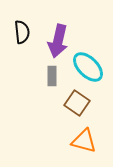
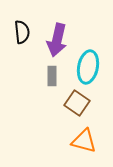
purple arrow: moved 1 px left, 1 px up
cyan ellipse: rotated 56 degrees clockwise
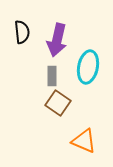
brown square: moved 19 px left
orange triangle: rotated 8 degrees clockwise
